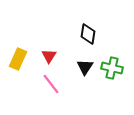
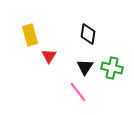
yellow rectangle: moved 12 px right, 24 px up; rotated 40 degrees counterclockwise
pink line: moved 27 px right, 8 px down
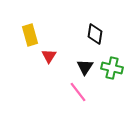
black diamond: moved 7 px right
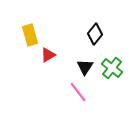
black diamond: rotated 30 degrees clockwise
red triangle: moved 1 px left, 1 px up; rotated 28 degrees clockwise
green cross: rotated 25 degrees clockwise
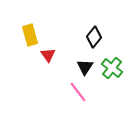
black diamond: moved 1 px left, 3 px down
red triangle: rotated 35 degrees counterclockwise
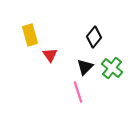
red triangle: moved 2 px right
black triangle: rotated 12 degrees clockwise
pink line: rotated 20 degrees clockwise
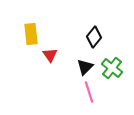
yellow rectangle: moved 1 px right, 1 px up; rotated 10 degrees clockwise
pink line: moved 11 px right
